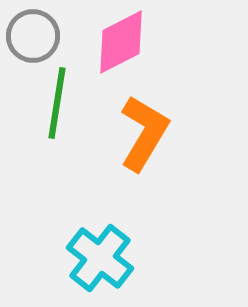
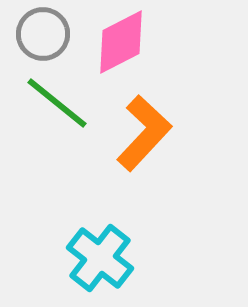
gray circle: moved 10 px right, 2 px up
green line: rotated 60 degrees counterclockwise
orange L-shape: rotated 12 degrees clockwise
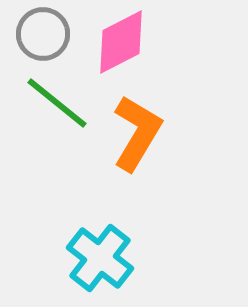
orange L-shape: moved 7 px left; rotated 12 degrees counterclockwise
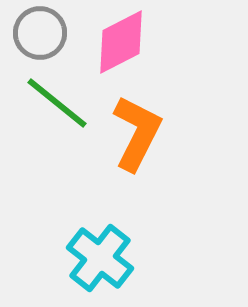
gray circle: moved 3 px left, 1 px up
orange L-shape: rotated 4 degrees counterclockwise
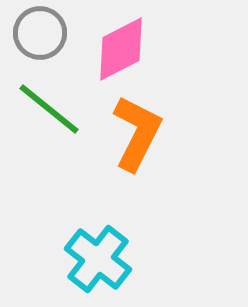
pink diamond: moved 7 px down
green line: moved 8 px left, 6 px down
cyan cross: moved 2 px left, 1 px down
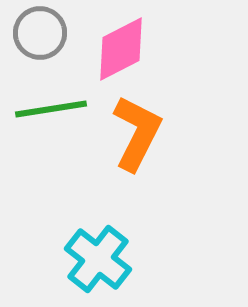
green line: moved 2 px right; rotated 48 degrees counterclockwise
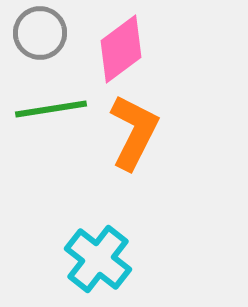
pink diamond: rotated 10 degrees counterclockwise
orange L-shape: moved 3 px left, 1 px up
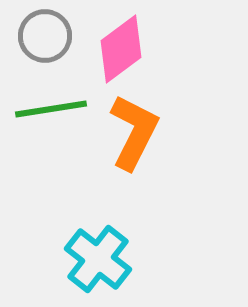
gray circle: moved 5 px right, 3 px down
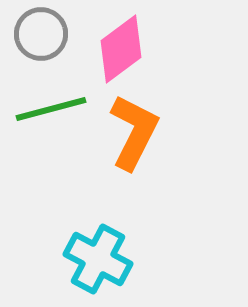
gray circle: moved 4 px left, 2 px up
green line: rotated 6 degrees counterclockwise
cyan cross: rotated 10 degrees counterclockwise
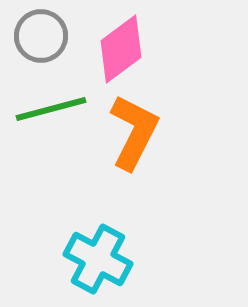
gray circle: moved 2 px down
